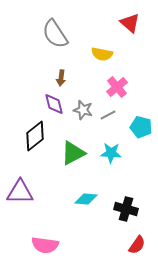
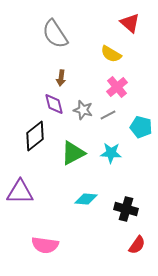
yellow semicircle: moved 9 px right; rotated 20 degrees clockwise
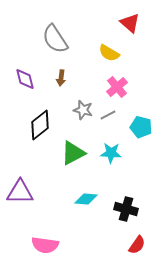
gray semicircle: moved 5 px down
yellow semicircle: moved 2 px left, 1 px up
purple diamond: moved 29 px left, 25 px up
black diamond: moved 5 px right, 11 px up
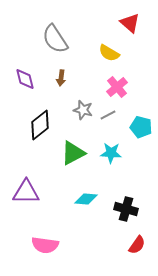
purple triangle: moved 6 px right
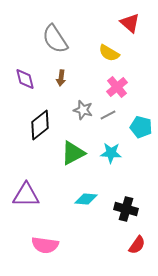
purple triangle: moved 3 px down
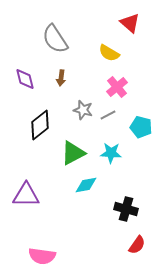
cyan diamond: moved 14 px up; rotated 15 degrees counterclockwise
pink semicircle: moved 3 px left, 11 px down
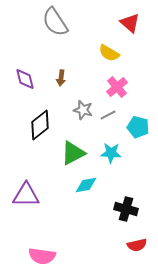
gray semicircle: moved 17 px up
cyan pentagon: moved 3 px left
red semicircle: rotated 42 degrees clockwise
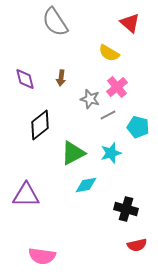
gray star: moved 7 px right, 11 px up
cyan star: rotated 20 degrees counterclockwise
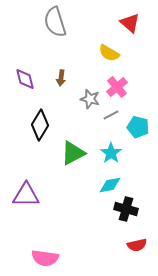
gray semicircle: rotated 16 degrees clockwise
gray line: moved 3 px right
black diamond: rotated 20 degrees counterclockwise
cyan star: rotated 20 degrees counterclockwise
cyan diamond: moved 24 px right
pink semicircle: moved 3 px right, 2 px down
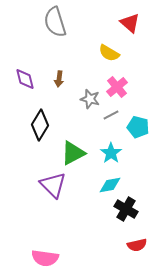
brown arrow: moved 2 px left, 1 px down
purple triangle: moved 27 px right, 10 px up; rotated 44 degrees clockwise
black cross: rotated 15 degrees clockwise
